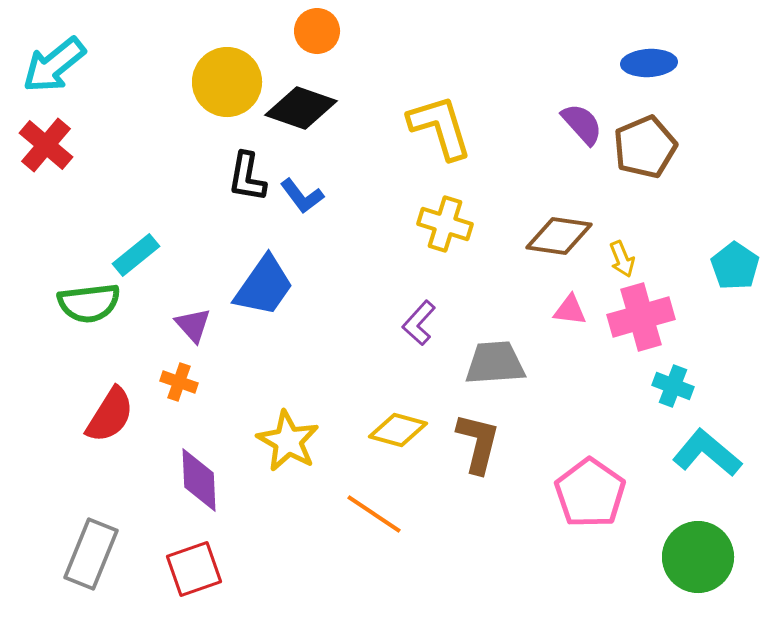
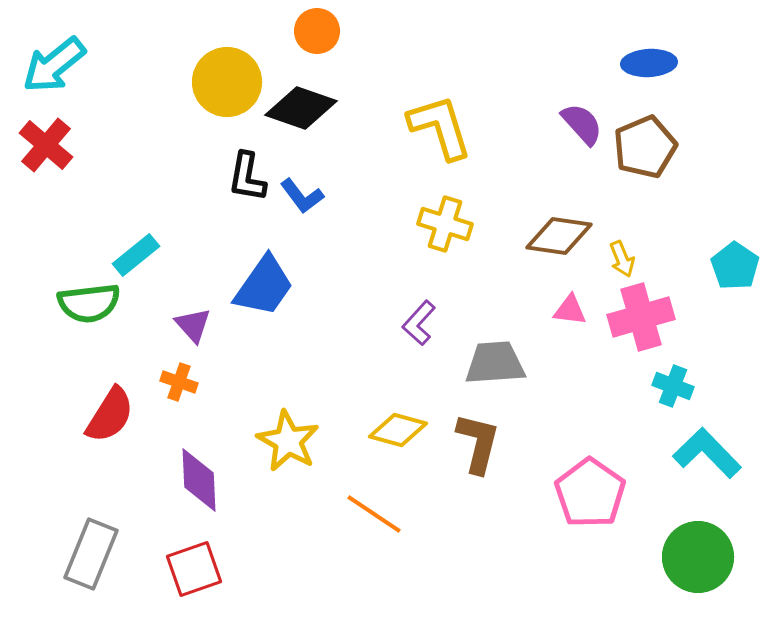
cyan L-shape: rotated 6 degrees clockwise
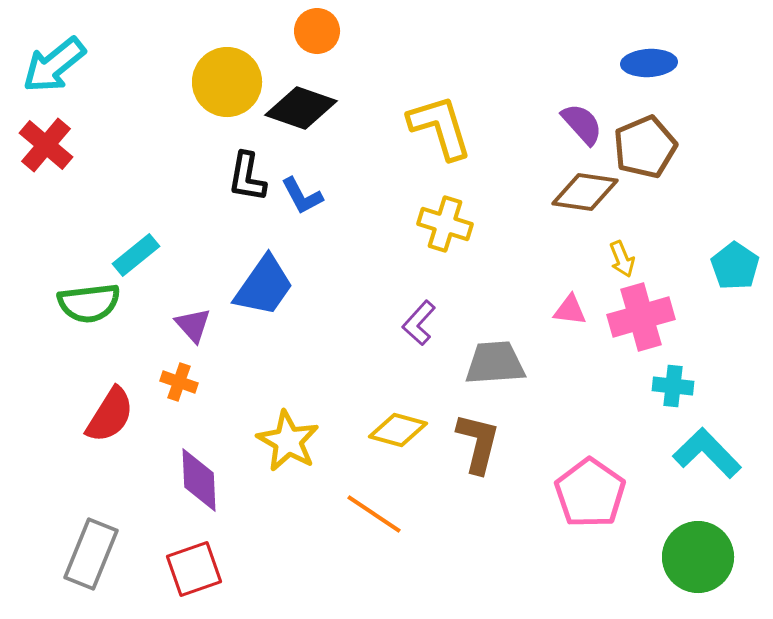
blue L-shape: rotated 9 degrees clockwise
brown diamond: moved 26 px right, 44 px up
cyan cross: rotated 15 degrees counterclockwise
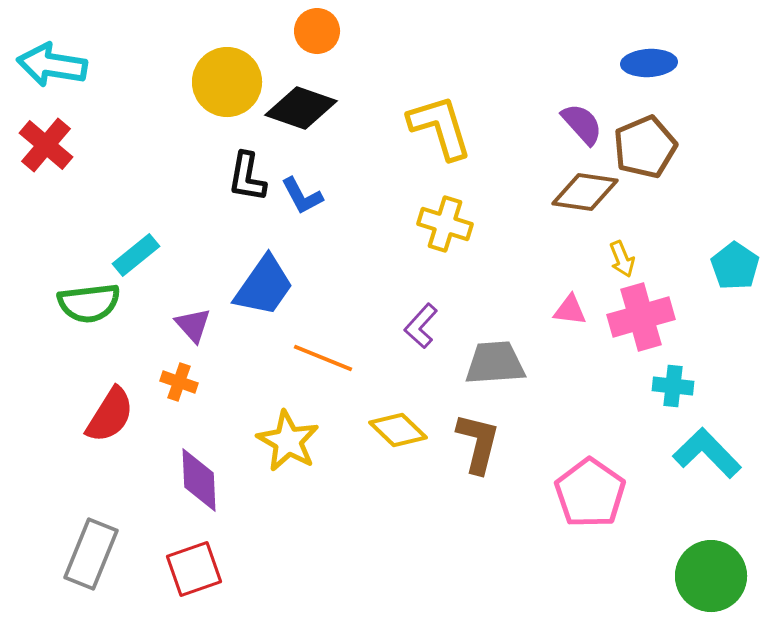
cyan arrow: moved 2 px left; rotated 48 degrees clockwise
purple L-shape: moved 2 px right, 3 px down
yellow diamond: rotated 28 degrees clockwise
orange line: moved 51 px left, 156 px up; rotated 12 degrees counterclockwise
green circle: moved 13 px right, 19 px down
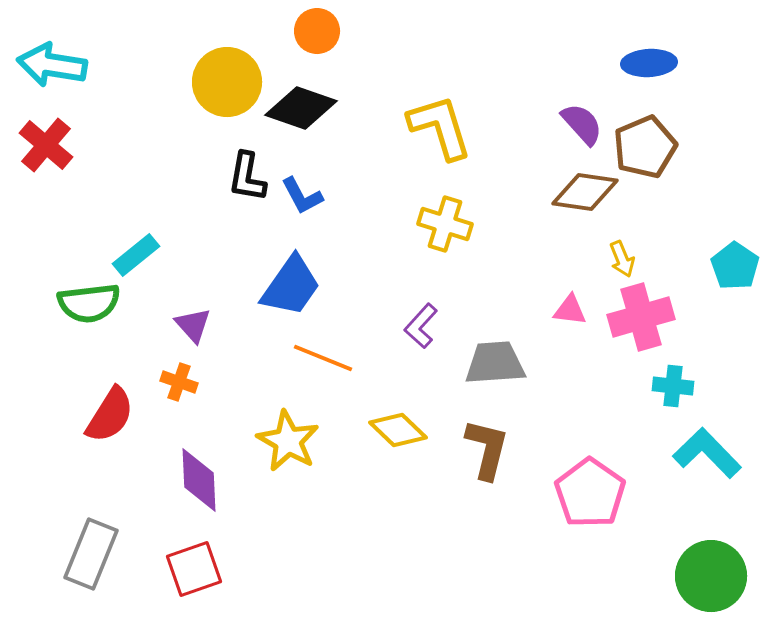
blue trapezoid: moved 27 px right
brown L-shape: moved 9 px right, 6 px down
